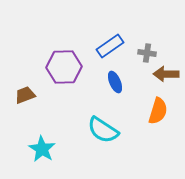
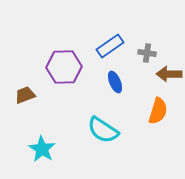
brown arrow: moved 3 px right
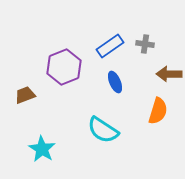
gray cross: moved 2 px left, 9 px up
purple hexagon: rotated 20 degrees counterclockwise
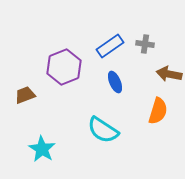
brown arrow: rotated 10 degrees clockwise
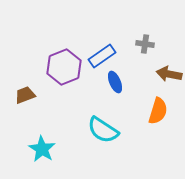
blue rectangle: moved 8 px left, 10 px down
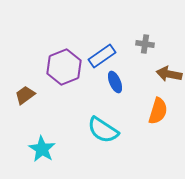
brown trapezoid: rotated 15 degrees counterclockwise
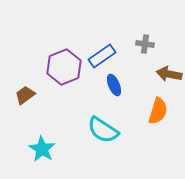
blue ellipse: moved 1 px left, 3 px down
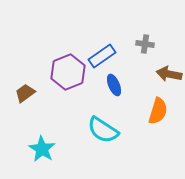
purple hexagon: moved 4 px right, 5 px down
brown trapezoid: moved 2 px up
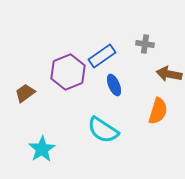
cyan star: rotated 8 degrees clockwise
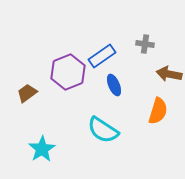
brown trapezoid: moved 2 px right
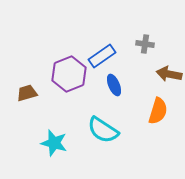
purple hexagon: moved 1 px right, 2 px down
brown trapezoid: rotated 20 degrees clockwise
cyan star: moved 12 px right, 6 px up; rotated 24 degrees counterclockwise
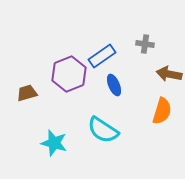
orange semicircle: moved 4 px right
